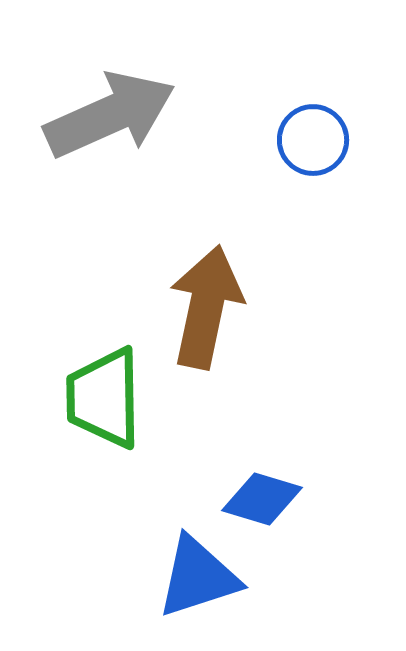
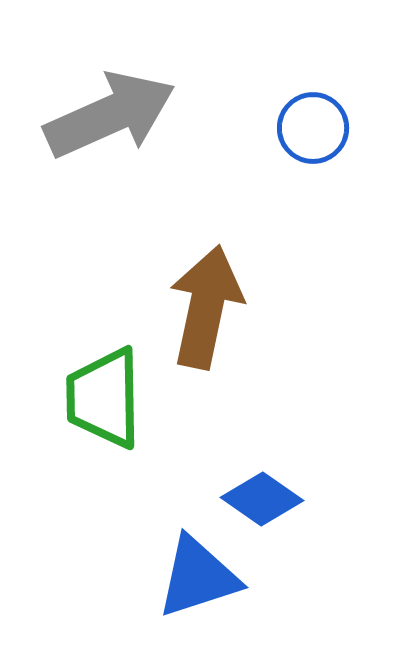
blue circle: moved 12 px up
blue diamond: rotated 18 degrees clockwise
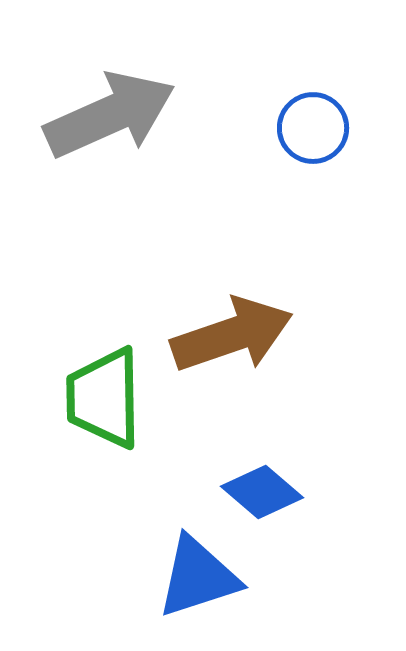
brown arrow: moved 26 px right, 28 px down; rotated 59 degrees clockwise
blue diamond: moved 7 px up; rotated 6 degrees clockwise
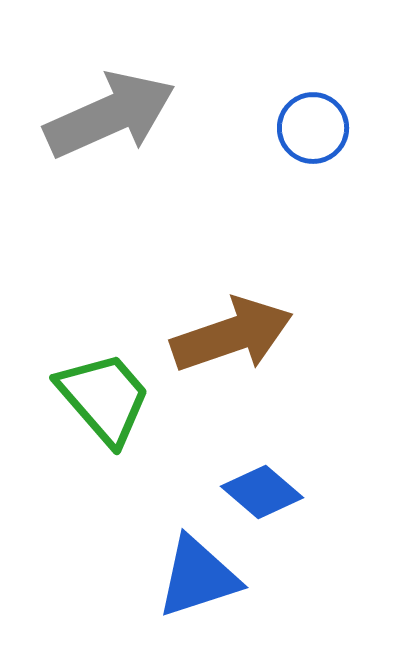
green trapezoid: rotated 140 degrees clockwise
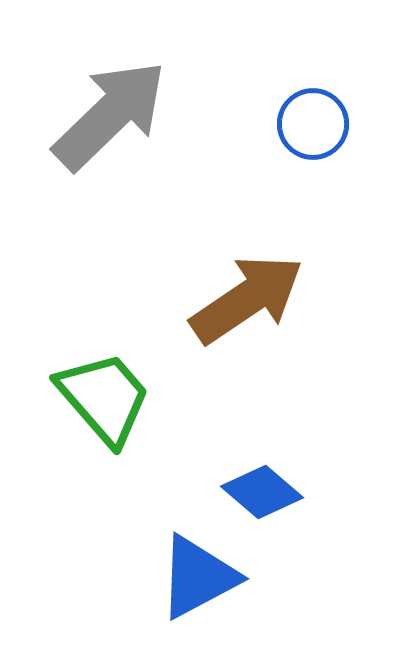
gray arrow: rotated 20 degrees counterclockwise
blue circle: moved 4 px up
brown arrow: moved 15 px right, 36 px up; rotated 15 degrees counterclockwise
blue triangle: rotated 10 degrees counterclockwise
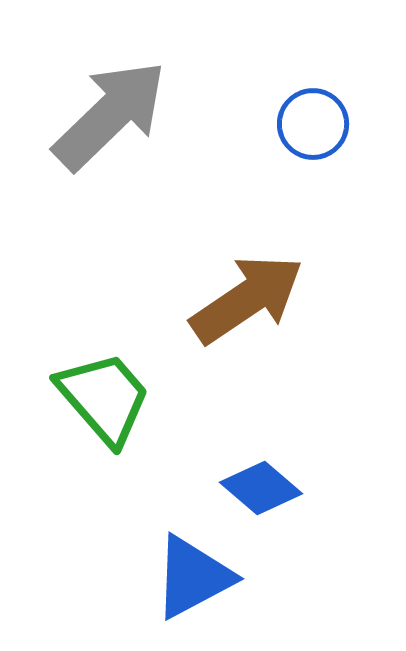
blue diamond: moved 1 px left, 4 px up
blue triangle: moved 5 px left
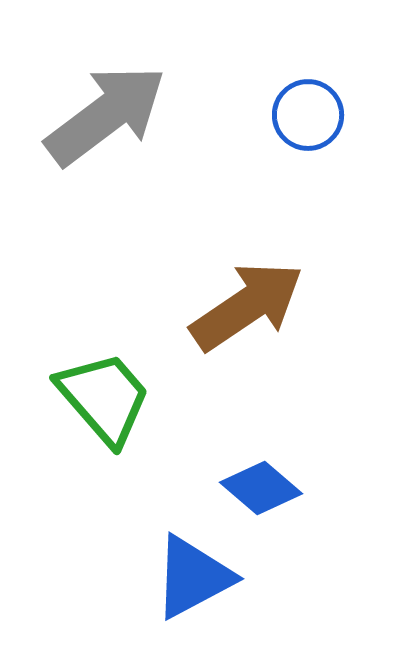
gray arrow: moved 4 px left; rotated 7 degrees clockwise
blue circle: moved 5 px left, 9 px up
brown arrow: moved 7 px down
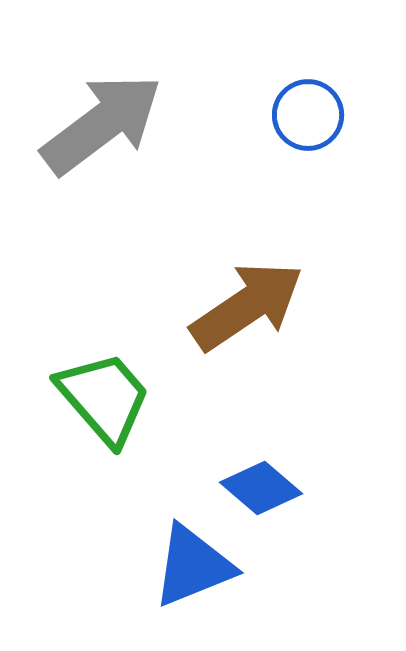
gray arrow: moved 4 px left, 9 px down
blue triangle: moved 11 px up; rotated 6 degrees clockwise
